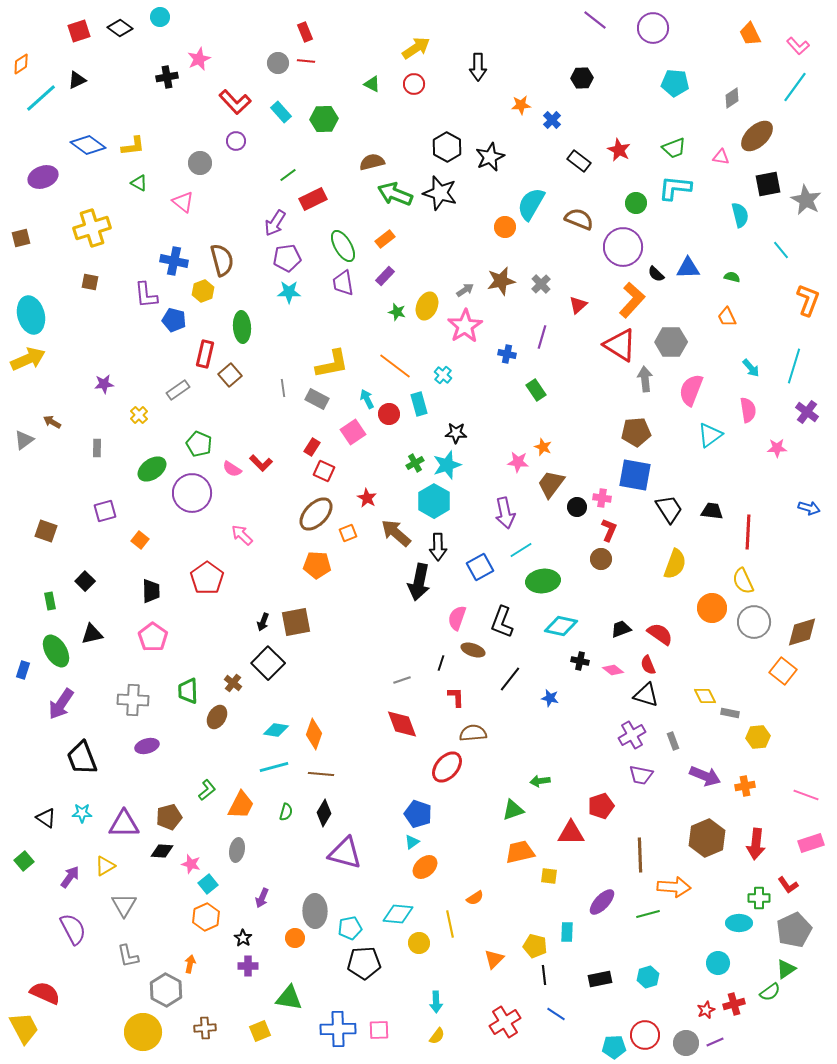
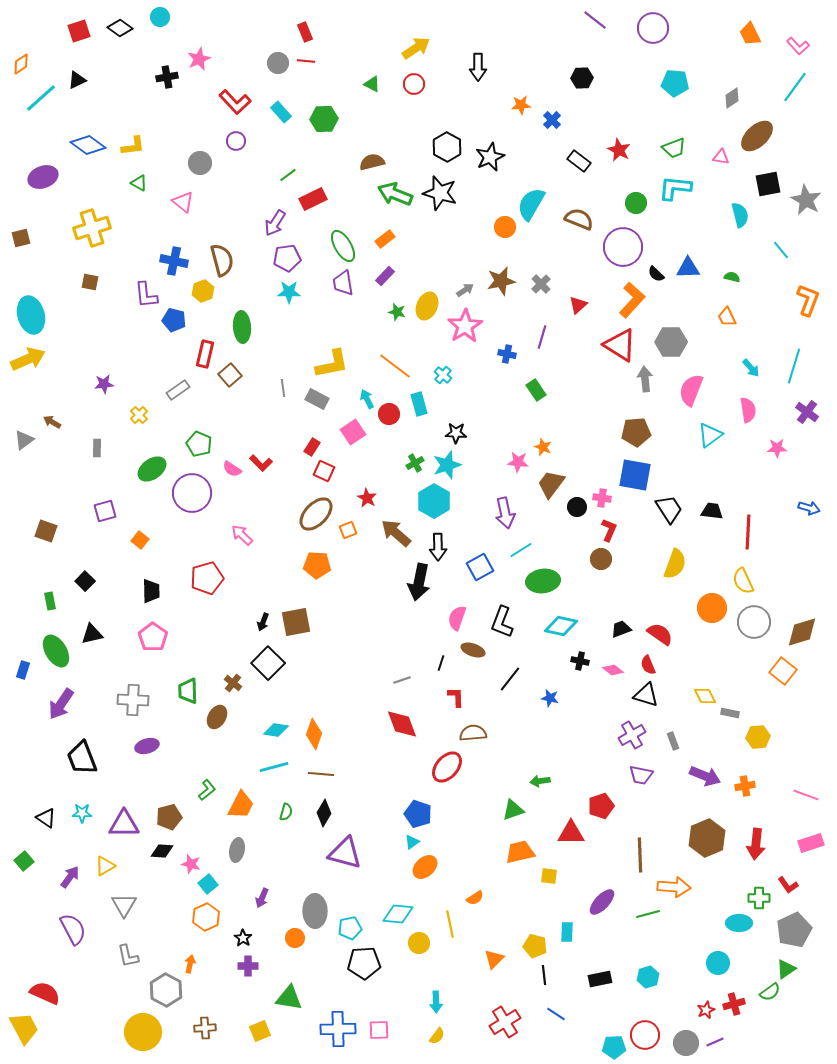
orange square at (348, 533): moved 3 px up
red pentagon at (207, 578): rotated 20 degrees clockwise
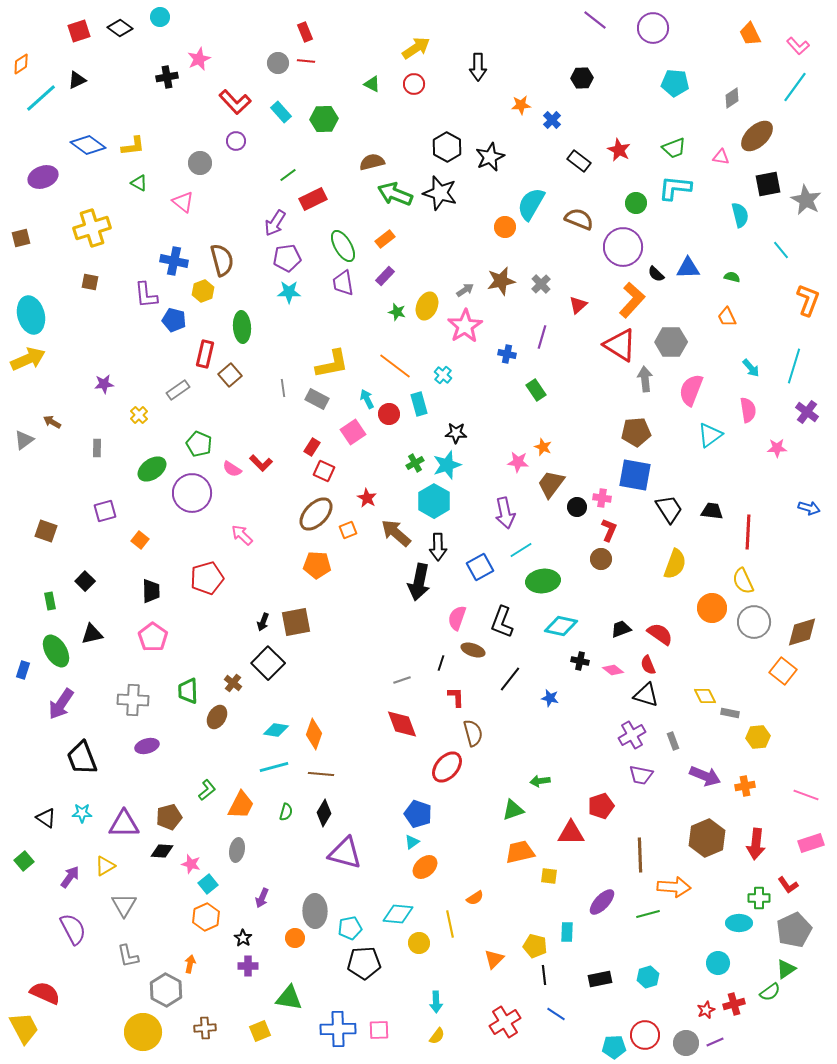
brown semicircle at (473, 733): rotated 80 degrees clockwise
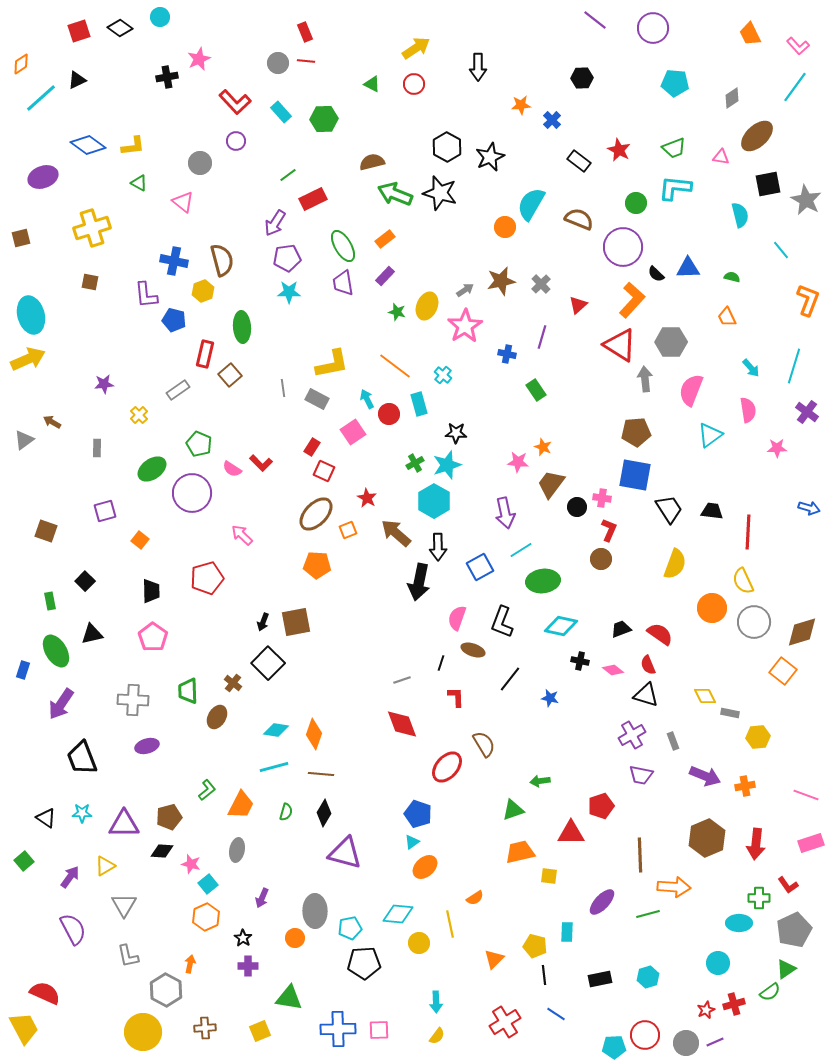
brown semicircle at (473, 733): moved 11 px right, 11 px down; rotated 16 degrees counterclockwise
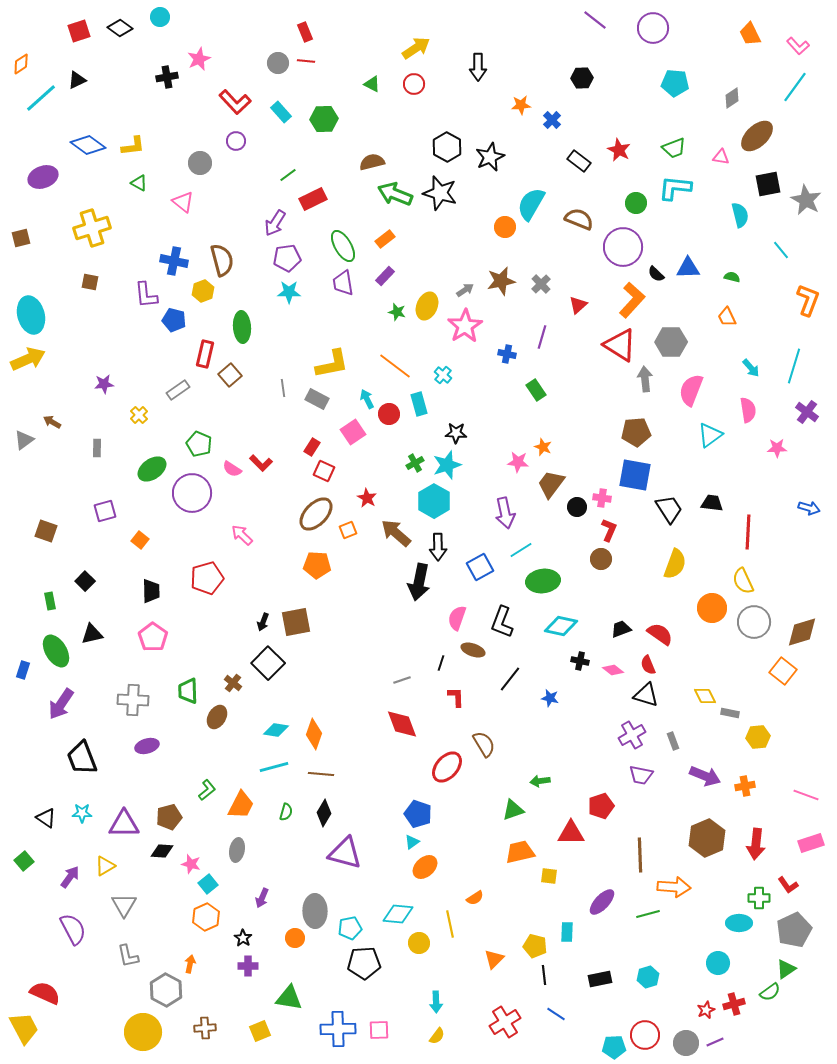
black trapezoid at (712, 511): moved 8 px up
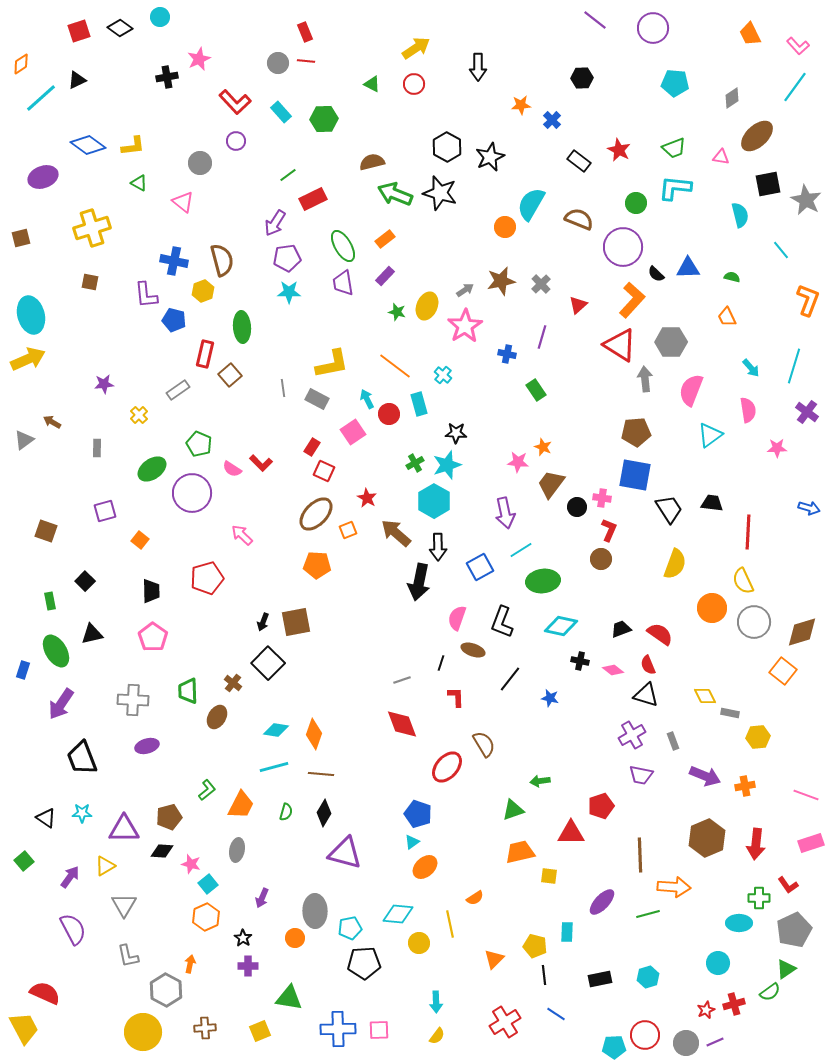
purple triangle at (124, 824): moved 5 px down
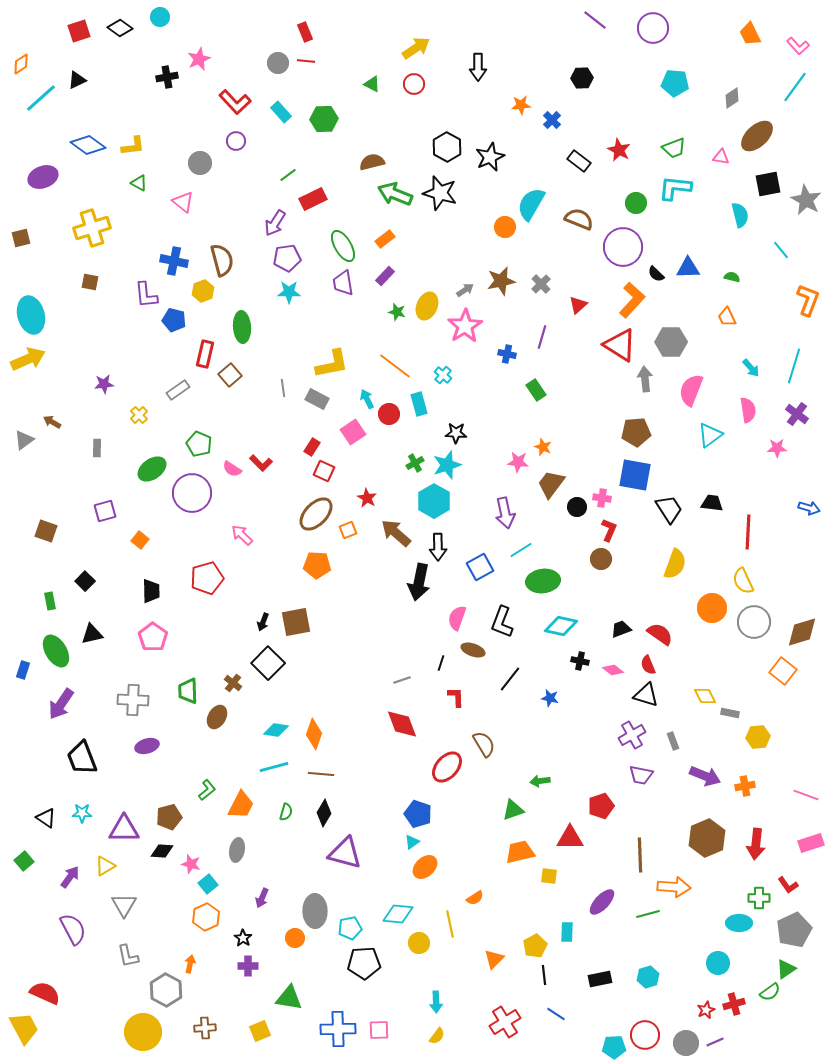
purple cross at (807, 412): moved 10 px left, 2 px down
red triangle at (571, 833): moved 1 px left, 5 px down
yellow pentagon at (535, 946): rotated 30 degrees clockwise
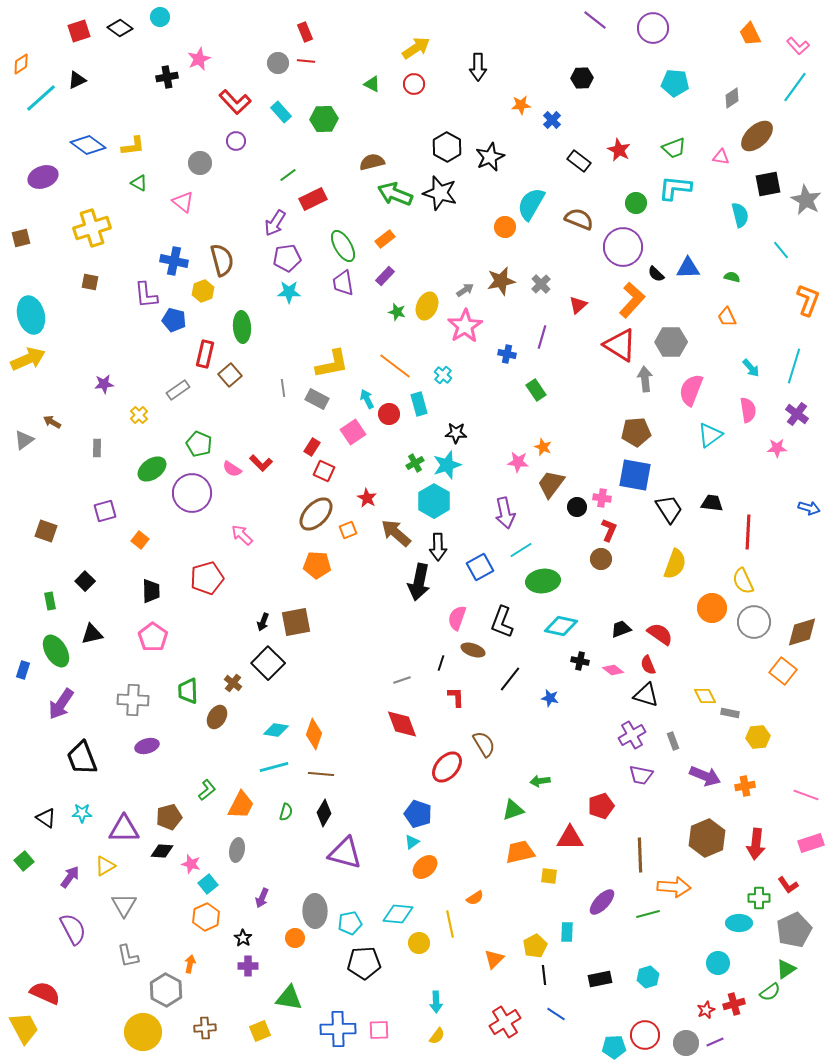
cyan pentagon at (350, 928): moved 5 px up
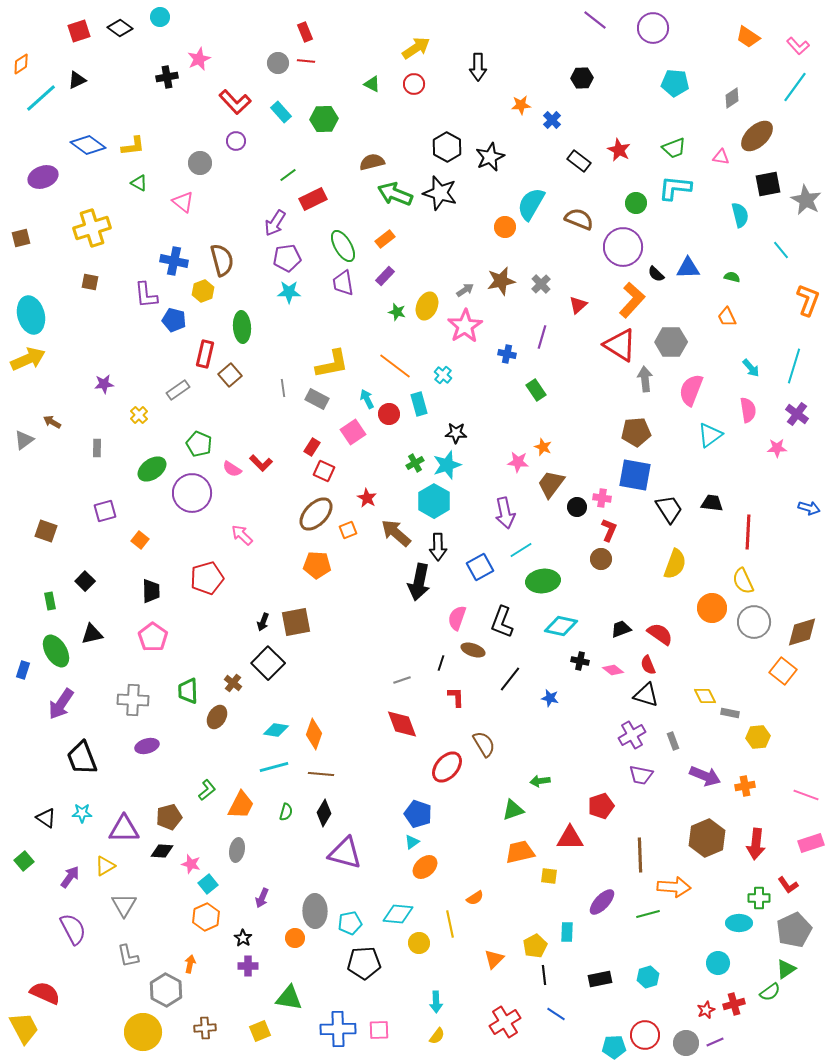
orange trapezoid at (750, 34): moved 2 px left, 3 px down; rotated 30 degrees counterclockwise
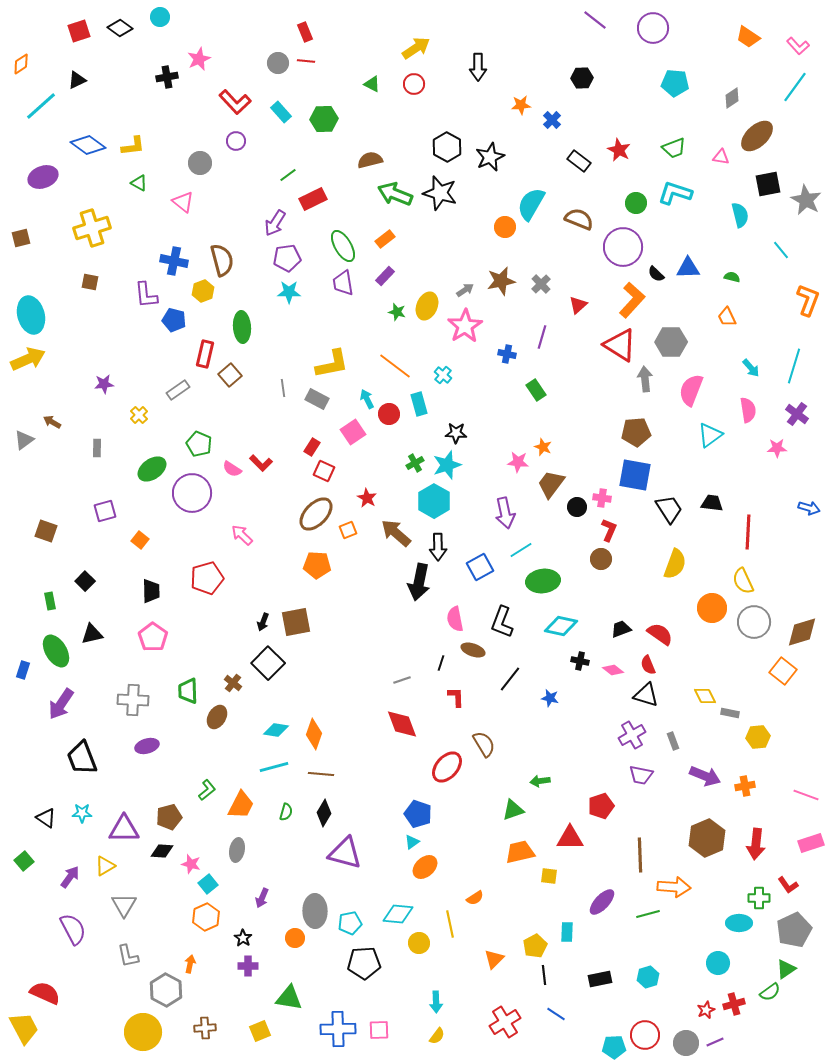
cyan line at (41, 98): moved 8 px down
brown semicircle at (372, 162): moved 2 px left, 2 px up
cyan L-shape at (675, 188): moved 5 px down; rotated 12 degrees clockwise
pink semicircle at (457, 618): moved 2 px left, 1 px down; rotated 30 degrees counterclockwise
